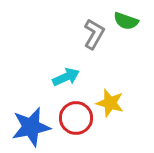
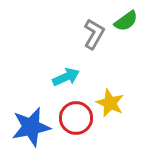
green semicircle: rotated 55 degrees counterclockwise
yellow star: rotated 8 degrees clockwise
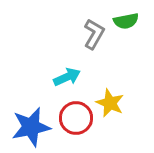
green semicircle: rotated 25 degrees clockwise
cyan arrow: moved 1 px right
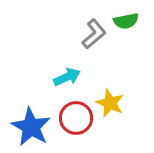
gray L-shape: rotated 20 degrees clockwise
blue star: rotated 30 degrees counterclockwise
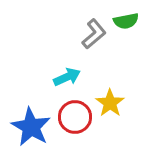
yellow star: rotated 12 degrees clockwise
red circle: moved 1 px left, 1 px up
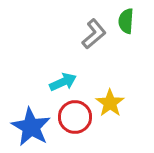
green semicircle: rotated 105 degrees clockwise
cyan arrow: moved 4 px left, 5 px down
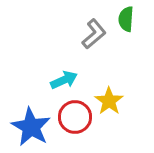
green semicircle: moved 2 px up
cyan arrow: moved 1 px right, 2 px up
yellow star: moved 1 px left, 2 px up
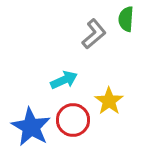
red circle: moved 2 px left, 3 px down
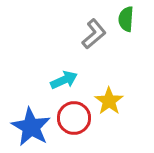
red circle: moved 1 px right, 2 px up
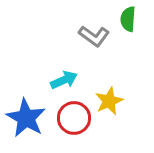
green semicircle: moved 2 px right
gray L-shape: moved 2 px down; rotated 76 degrees clockwise
yellow star: rotated 12 degrees clockwise
blue star: moved 5 px left, 9 px up
